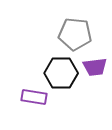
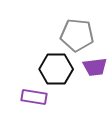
gray pentagon: moved 2 px right, 1 px down
black hexagon: moved 5 px left, 4 px up
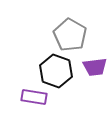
gray pentagon: moved 7 px left; rotated 24 degrees clockwise
black hexagon: moved 2 px down; rotated 20 degrees clockwise
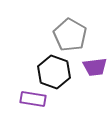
black hexagon: moved 2 px left, 1 px down
purple rectangle: moved 1 px left, 2 px down
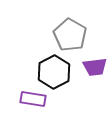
black hexagon: rotated 12 degrees clockwise
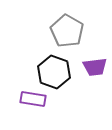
gray pentagon: moved 3 px left, 4 px up
black hexagon: rotated 12 degrees counterclockwise
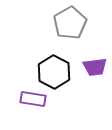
gray pentagon: moved 3 px right, 8 px up; rotated 12 degrees clockwise
black hexagon: rotated 8 degrees clockwise
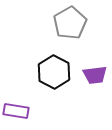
purple trapezoid: moved 8 px down
purple rectangle: moved 17 px left, 12 px down
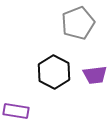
gray pentagon: moved 8 px right; rotated 8 degrees clockwise
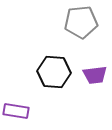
gray pentagon: moved 3 px right, 1 px up; rotated 16 degrees clockwise
black hexagon: rotated 24 degrees counterclockwise
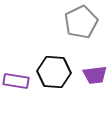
gray pentagon: rotated 20 degrees counterclockwise
purple rectangle: moved 30 px up
